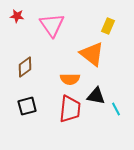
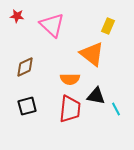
pink triangle: rotated 12 degrees counterclockwise
brown diamond: rotated 10 degrees clockwise
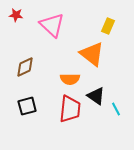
red star: moved 1 px left, 1 px up
black triangle: rotated 24 degrees clockwise
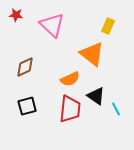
orange semicircle: rotated 24 degrees counterclockwise
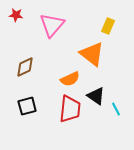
pink triangle: rotated 28 degrees clockwise
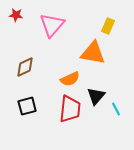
orange triangle: moved 1 px right, 1 px up; rotated 28 degrees counterclockwise
black triangle: rotated 36 degrees clockwise
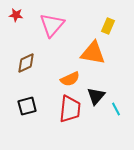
brown diamond: moved 1 px right, 4 px up
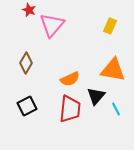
red star: moved 13 px right, 5 px up; rotated 16 degrees clockwise
yellow rectangle: moved 2 px right
orange triangle: moved 20 px right, 17 px down
brown diamond: rotated 35 degrees counterclockwise
black square: rotated 12 degrees counterclockwise
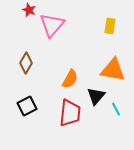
yellow rectangle: rotated 14 degrees counterclockwise
orange semicircle: rotated 36 degrees counterclockwise
red trapezoid: moved 4 px down
